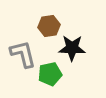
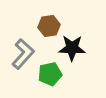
gray L-shape: rotated 56 degrees clockwise
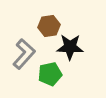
black star: moved 2 px left, 1 px up
gray L-shape: moved 1 px right
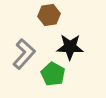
brown hexagon: moved 11 px up
green pentagon: moved 3 px right; rotated 30 degrees counterclockwise
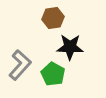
brown hexagon: moved 4 px right, 3 px down
gray L-shape: moved 4 px left, 11 px down
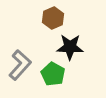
brown hexagon: rotated 15 degrees counterclockwise
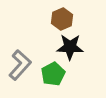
brown hexagon: moved 9 px right, 1 px down
green pentagon: rotated 15 degrees clockwise
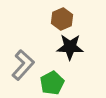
gray L-shape: moved 3 px right
green pentagon: moved 1 px left, 9 px down
